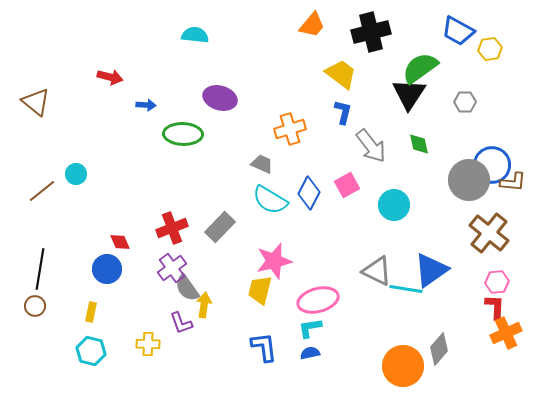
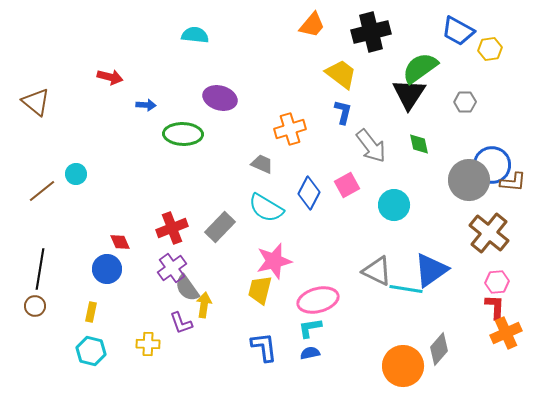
cyan semicircle at (270, 200): moved 4 px left, 8 px down
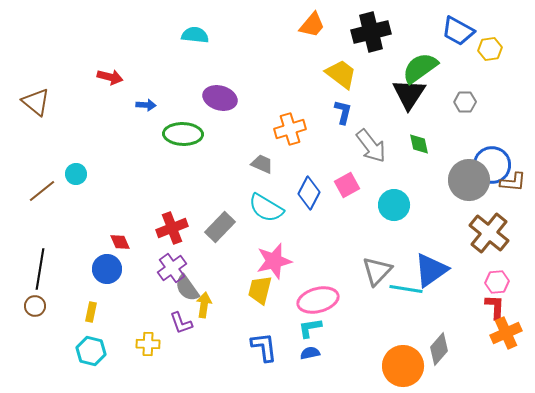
gray triangle at (377, 271): rotated 48 degrees clockwise
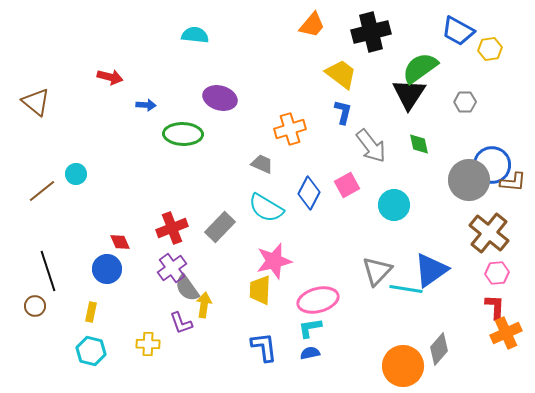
black line at (40, 269): moved 8 px right, 2 px down; rotated 27 degrees counterclockwise
pink hexagon at (497, 282): moved 9 px up
yellow trapezoid at (260, 290): rotated 12 degrees counterclockwise
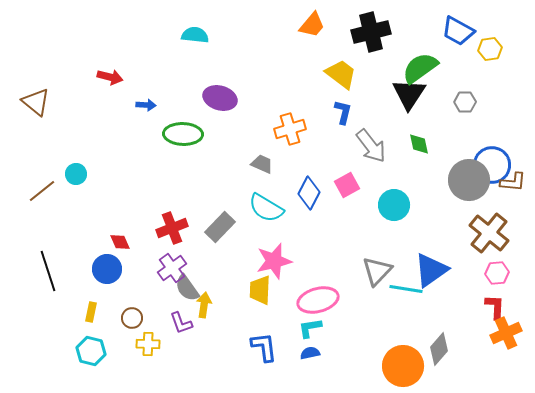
brown circle at (35, 306): moved 97 px right, 12 px down
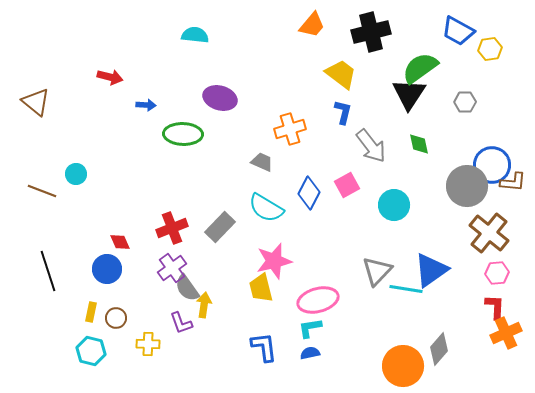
gray trapezoid at (262, 164): moved 2 px up
gray circle at (469, 180): moved 2 px left, 6 px down
brown line at (42, 191): rotated 60 degrees clockwise
yellow trapezoid at (260, 290): moved 1 px right, 2 px up; rotated 16 degrees counterclockwise
brown circle at (132, 318): moved 16 px left
